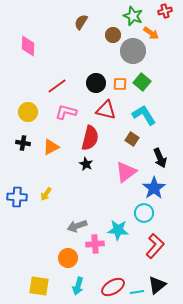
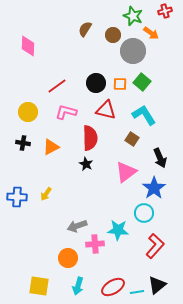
brown semicircle: moved 4 px right, 7 px down
red semicircle: rotated 15 degrees counterclockwise
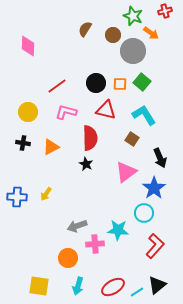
cyan line: rotated 24 degrees counterclockwise
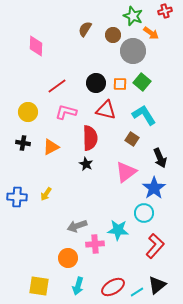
pink diamond: moved 8 px right
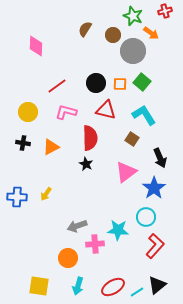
cyan circle: moved 2 px right, 4 px down
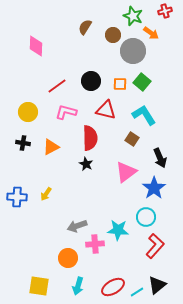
brown semicircle: moved 2 px up
black circle: moved 5 px left, 2 px up
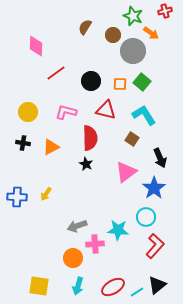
red line: moved 1 px left, 13 px up
orange circle: moved 5 px right
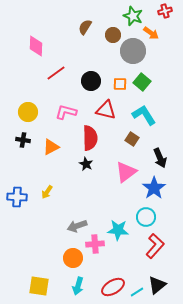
black cross: moved 3 px up
yellow arrow: moved 1 px right, 2 px up
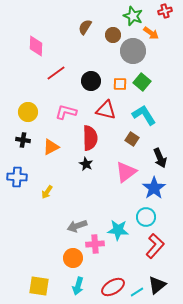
blue cross: moved 20 px up
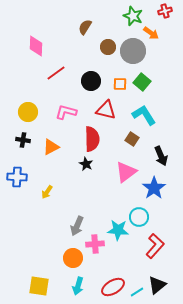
brown circle: moved 5 px left, 12 px down
red semicircle: moved 2 px right, 1 px down
black arrow: moved 1 px right, 2 px up
cyan circle: moved 7 px left
gray arrow: rotated 48 degrees counterclockwise
